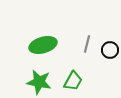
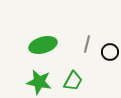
black circle: moved 2 px down
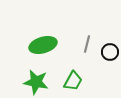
green star: moved 3 px left
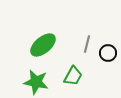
green ellipse: rotated 24 degrees counterclockwise
black circle: moved 2 px left, 1 px down
green trapezoid: moved 5 px up
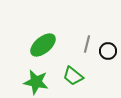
black circle: moved 2 px up
green trapezoid: rotated 100 degrees clockwise
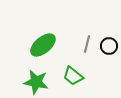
black circle: moved 1 px right, 5 px up
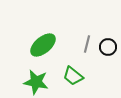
black circle: moved 1 px left, 1 px down
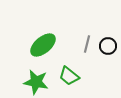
black circle: moved 1 px up
green trapezoid: moved 4 px left
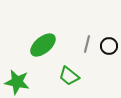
black circle: moved 1 px right
green star: moved 19 px left
